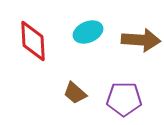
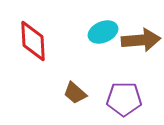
cyan ellipse: moved 15 px right
brown arrow: rotated 9 degrees counterclockwise
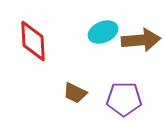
brown trapezoid: rotated 15 degrees counterclockwise
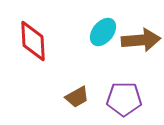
cyan ellipse: rotated 28 degrees counterclockwise
brown trapezoid: moved 2 px right, 4 px down; rotated 55 degrees counterclockwise
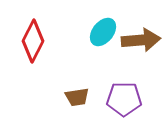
red diamond: rotated 30 degrees clockwise
brown trapezoid: rotated 20 degrees clockwise
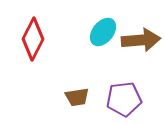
red diamond: moved 2 px up
purple pentagon: rotated 8 degrees counterclockwise
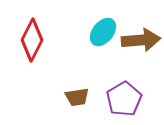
red diamond: moved 1 px left, 1 px down
purple pentagon: rotated 24 degrees counterclockwise
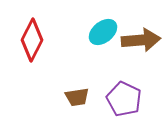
cyan ellipse: rotated 12 degrees clockwise
purple pentagon: rotated 16 degrees counterclockwise
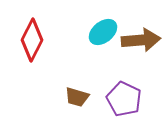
brown trapezoid: rotated 25 degrees clockwise
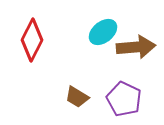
brown arrow: moved 5 px left, 7 px down
brown trapezoid: rotated 15 degrees clockwise
